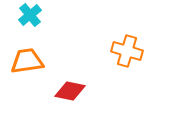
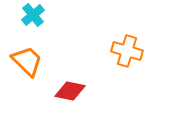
cyan cross: moved 3 px right
orange trapezoid: rotated 52 degrees clockwise
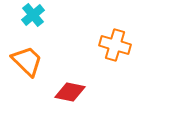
orange cross: moved 12 px left, 6 px up
red diamond: moved 1 px down
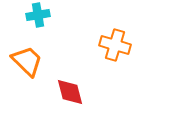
cyan cross: moved 5 px right; rotated 30 degrees clockwise
red diamond: rotated 64 degrees clockwise
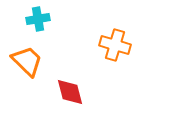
cyan cross: moved 4 px down
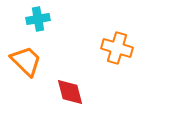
orange cross: moved 2 px right, 3 px down
orange trapezoid: moved 1 px left
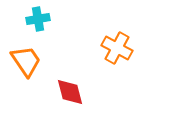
orange cross: rotated 12 degrees clockwise
orange trapezoid: rotated 12 degrees clockwise
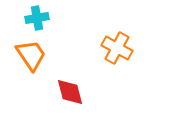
cyan cross: moved 1 px left, 1 px up
orange trapezoid: moved 5 px right, 6 px up
